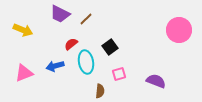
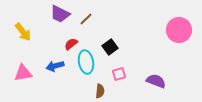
yellow arrow: moved 2 px down; rotated 30 degrees clockwise
pink triangle: moved 1 px left; rotated 12 degrees clockwise
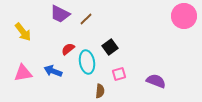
pink circle: moved 5 px right, 14 px up
red semicircle: moved 3 px left, 5 px down
cyan ellipse: moved 1 px right
blue arrow: moved 2 px left, 5 px down; rotated 36 degrees clockwise
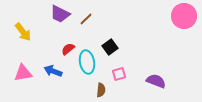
brown semicircle: moved 1 px right, 1 px up
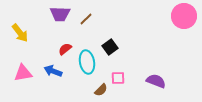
purple trapezoid: rotated 25 degrees counterclockwise
yellow arrow: moved 3 px left, 1 px down
red semicircle: moved 3 px left
pink square: moved 1 px left, 4 px down; rotated 16 degrees clockwise
brown semicircle: rotated 40 degrees clockwise
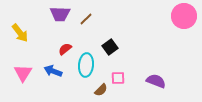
cyan ellipse: moved 1 px left, 3 px down; rotated 15 degrees clockwise
pink triangle: rotated 48 degrees counterclockwise
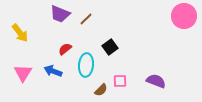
purple trapezoid: rotated 20 degrees clockwise
pink square: moved 2 px right, 3 px down
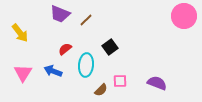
brown line: moved 1 px down
purple semicircle: moved 1 px right, 2 px down
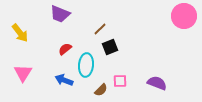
brown line: moved 14 px right, 9 px down
black square: rotated 14 degrees clockwise
blue arrow: moved 11 px right, 9 px down
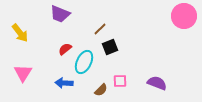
cyan ellipse: moved 2 px left, 3 px up; rotated 20 degrees clockwise
blue arrow: moved 3 px down; rotated 18 degrees counterclockwise
